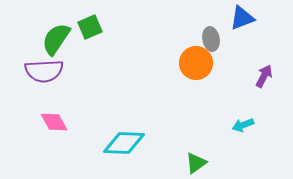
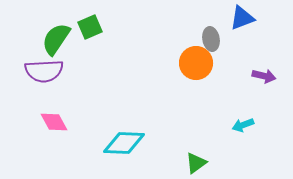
purple arrow: rotated 75 degrees clockwise
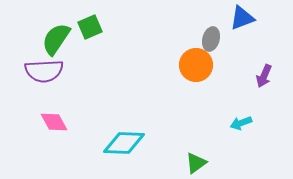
gray ellipse: rotated 25 degrees clockwise
orange circle: moved 2 px down
purple arrow: rotated 100 degrees clockwise
cyan arrow: moved 2 px left, 2 px up
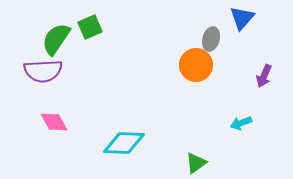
blue triangle: rotated 28 degrees counterclockwise
purple semicircle: moved 1 px left
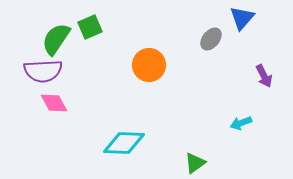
gray ellipse: rotated 25 degrees clockwise
orange circle: moved 47 px left
purple arrow: rotated 50 degrees counterclockwise
pink diamond: moved 19 px up
green triangle: moved 1 px left
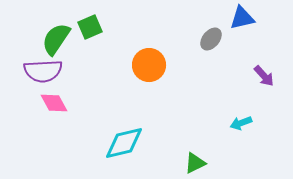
blue triangle: rotated 36 degrees clockwise
purple arrow: rotated 15 degrees counterclockwise
cyan diamond: rotated 15 degrees counterclockwise
green triangle: rotated 10 degrees clockwise
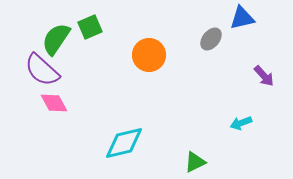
orange circle: moved 10 px up
purple semicircle: moved 1 px left, 1 px up; rotated 45 degrees clockwise
green triangle: moved 1 px up
